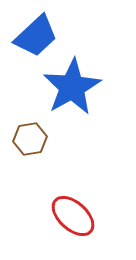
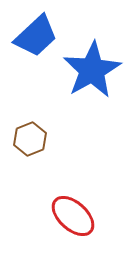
blue star: moved 20 px right, 17 px up
brown hexagon: rotated 12 degrees counterclockwise
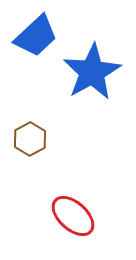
blue star: moved 2 px down
brown hexagon: rotated 8 degrees counterclockwise
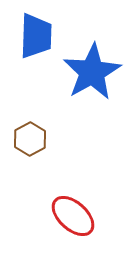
blue trapezoid: rotated 45 degrees counterclockwise
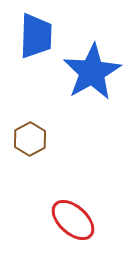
red ellipse: moved 4 px down
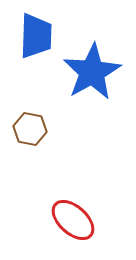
brown hexagon: moved 10 px up; rotated 20 degrees counterclockwise
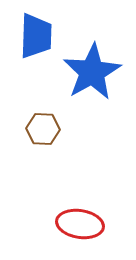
brown hexagon: moved 13 px right; rotated 8 degrees counterclockwise
red ellipse: moved 7 px right, 4 px down; rotated 33 degrees counterclockwise
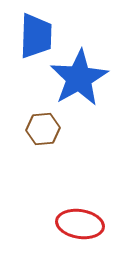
blue star: moved 13 px left, 6 px down
brown hexagon: rotated 8 degrees counterclockwise
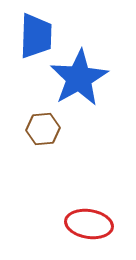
red ellipse: moved 9 px right
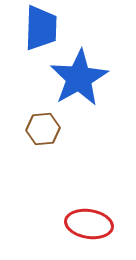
blue trapezoid: moved 5 px right, 8 px up
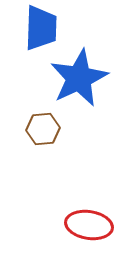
blue star: rotated 4 degrees clockwise
red ellipse: moved 1 px down
